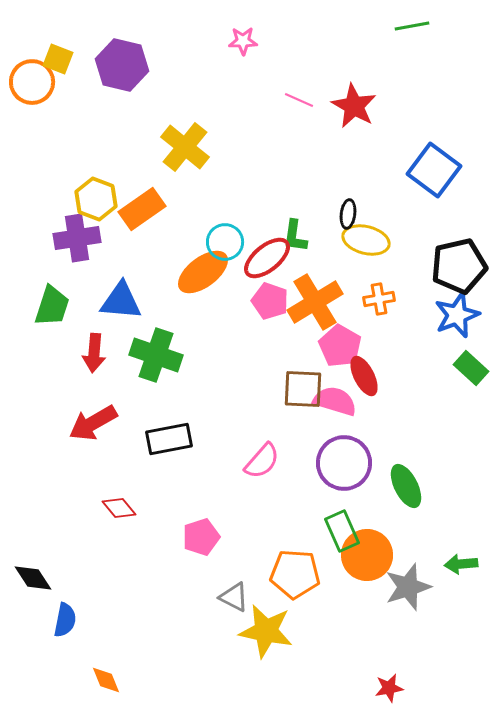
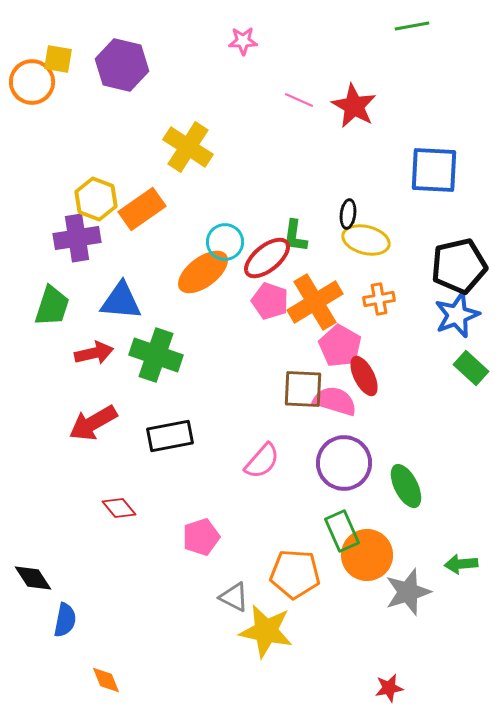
yellow square at (58, 59): rotated 12 degrees counterclockwise
yellow cross at (185, 147): moved 3 px right; rotated 6 degrees counterclockwise
blue square at (434, 170): rotated 34 degrees counterclockwise
red arrow at (94, 353): rotated 108 degrees counterclockwise
black rectangle at (169, 439): moved 1 px right, 3 px up
gray star at (408, 587): moved 5 px down
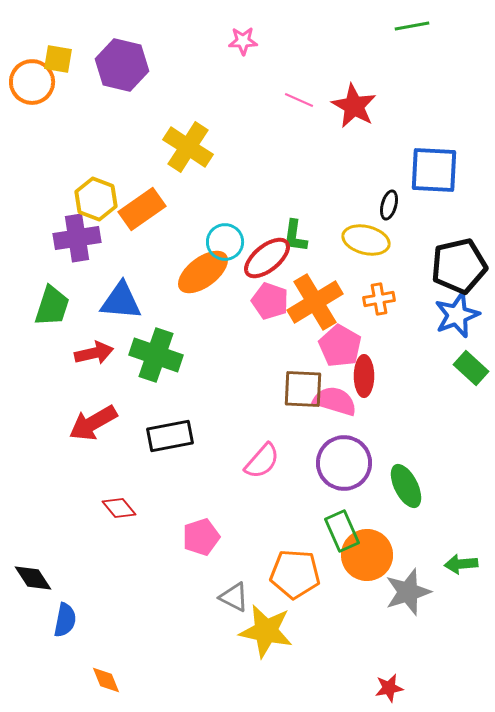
black ellipse at (348, 214): moved 41 px right, 9 px up; rotated 8 degrees clockwise
red ellipse at (364, 376): rotated 27 degrees clockwise
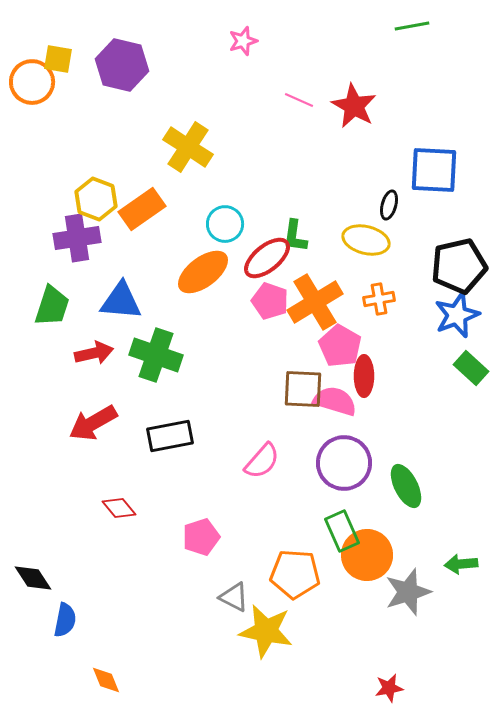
pink star at (243, 41): rotated 16 degrees counterclockwise
cyan circle at (225, 242): moved 18 px up
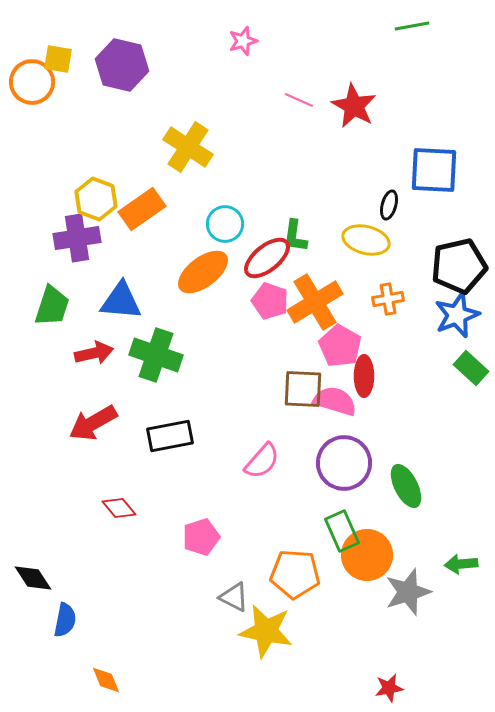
orange cross at (379, 299): moved 9 px right
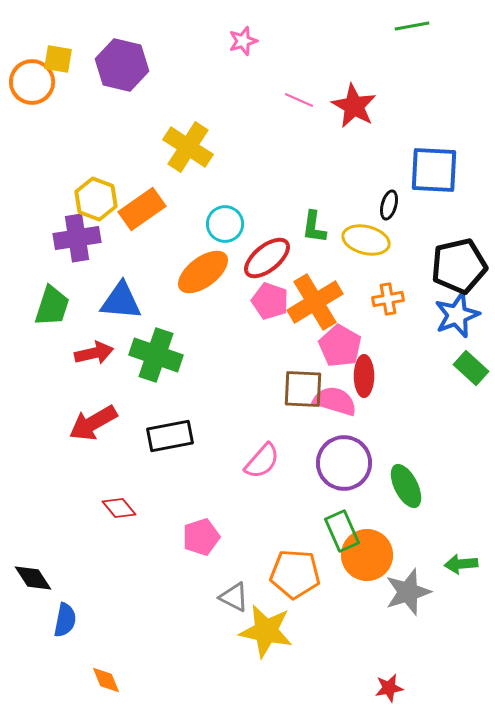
green L-shape at (295, 236): moved 19 px right, 9 px up
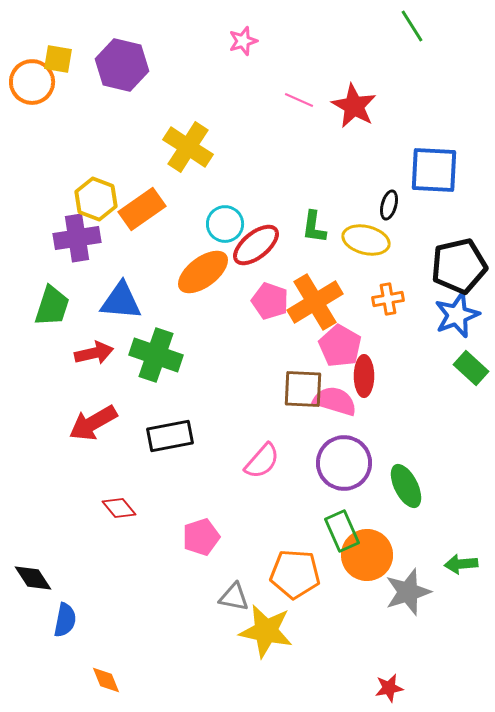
green line at (412, 26): rotated 68 degrees clockwise
red ellipse at (267, 258): moved 11 px left, 13 px up
gray triangle at (234, 597): rotated 16 degrees counterclockwise
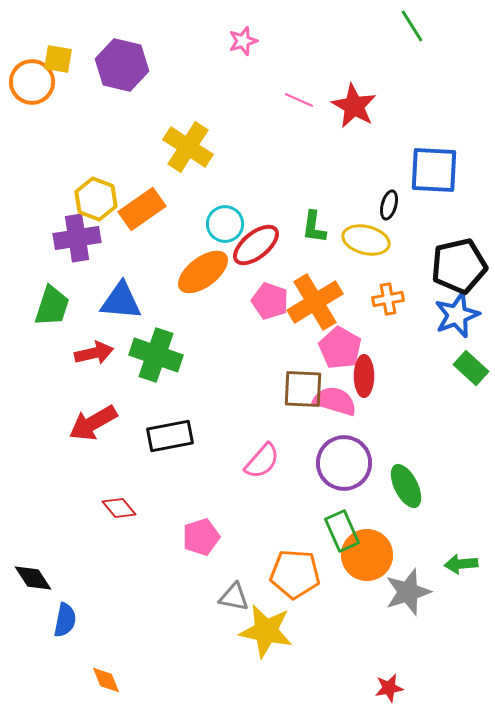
pink pentagon at (340, 346): moved 2 px down
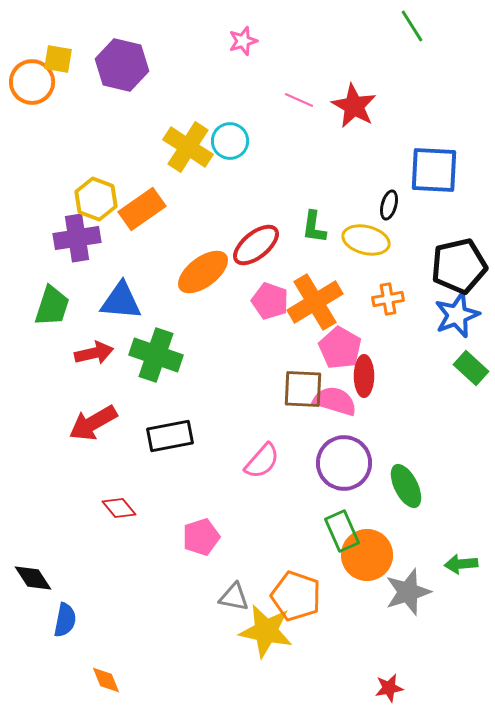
cyan circle at (225, 224): moved 5 px right, 83 px up
orange pentagon at (295, 574): moved 1 px right, 22 px down; rotated 15 degrees clockwise
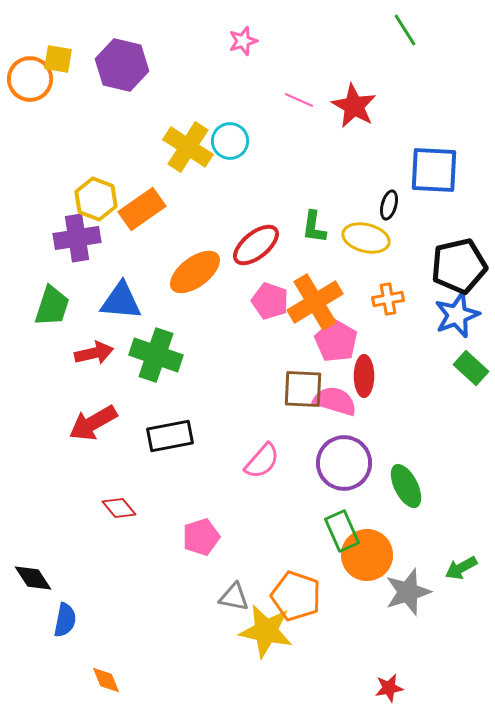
green line at (412, 26): moved 7 px left, 4 px down
orange circle at (32, 82): moved 2 px left, 3 px up
yellow ellipse at (366, 240): moved 2 px up
orange ellipse at (203, 272): moved 8 px left
pink pentagon at (340, 348): moved 4 px left, 7 px up
green arrow at (461, 564): moved 4 px down; rotated 24 degrees counterclockwise
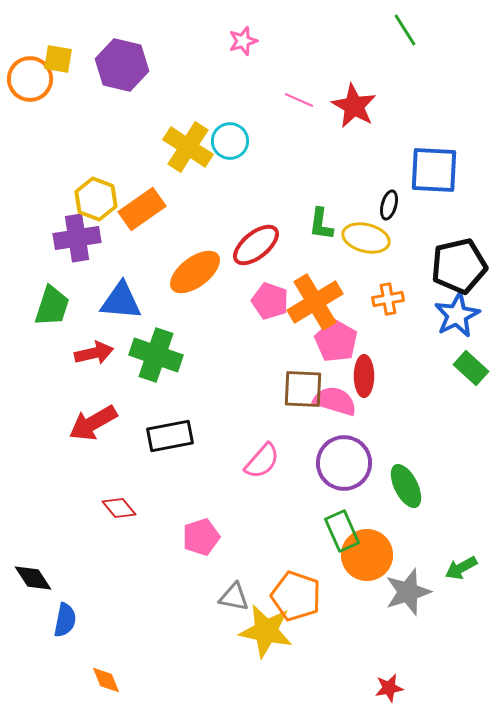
green L-shape at (314, 227): moved 7 px right, 3 px up
blue star at (457, 315): rotated 6 degrees counterclockwise
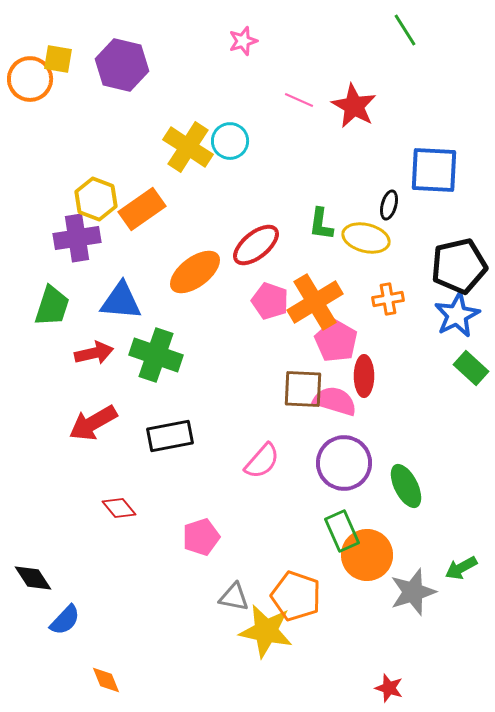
gray star at (408, 592): moved 5 px right
blue semicircle at (65, 620): rotated 32 degrees clockwise
red star at (389, 688): rotated 28 degrees clockwise
